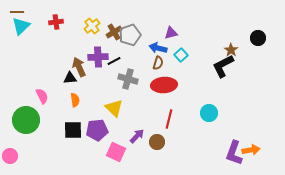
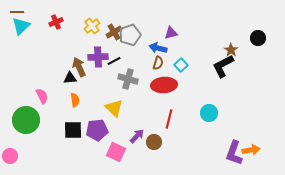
red cross: rotated 16 degrees counterclockwise
cyan square: moved 10 px down
brown circle: moved 3 px left
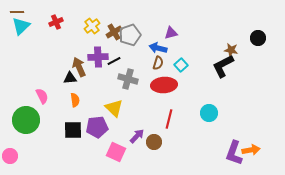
brown star: rotated 24 degrees counterclockwise
purple pentagon: moved 3 px up
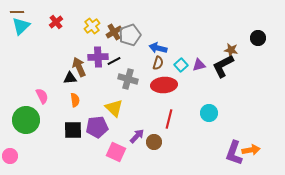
red cross: rotated 16 degrees counterclockwise
purple triangle: moved 28 px right, 32 px down
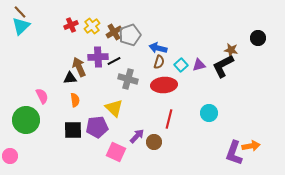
brown line: moved 3 px right; rotated 48 degrees clockwise
red cross: moved 15 px right, 3 px down; rotated 16 degrees clockwise
brown semicircle: moved 1 px right, 1 px up
orange arrow: moved 4 px up
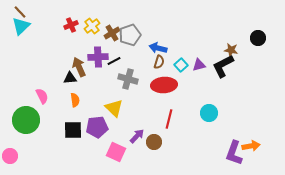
brown cross: moved 2 px left, 1 px down
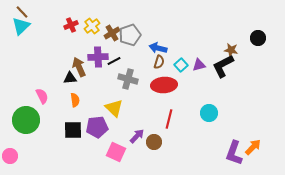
brown line: moved 2 px right
orange arrow: moved 2 px right, 1 px down; rotated 36 degrees counterclockwise
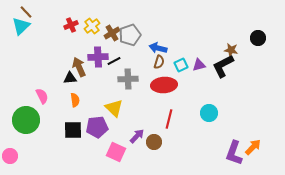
brown line: moved 4 px right
cyan square: rotated 16 degrees clockwise
gray cross: rotated 18 degrees counterclockwise
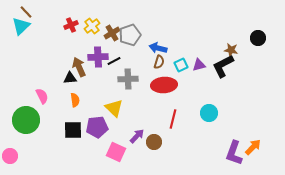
red line: moved 4 px right
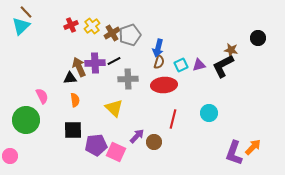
blue arrow: rotated 90 degrees counterclockwise
purple cross: moved 3 px left, 6 px down
purple pentagon: moved 1 px left, 18 px down
